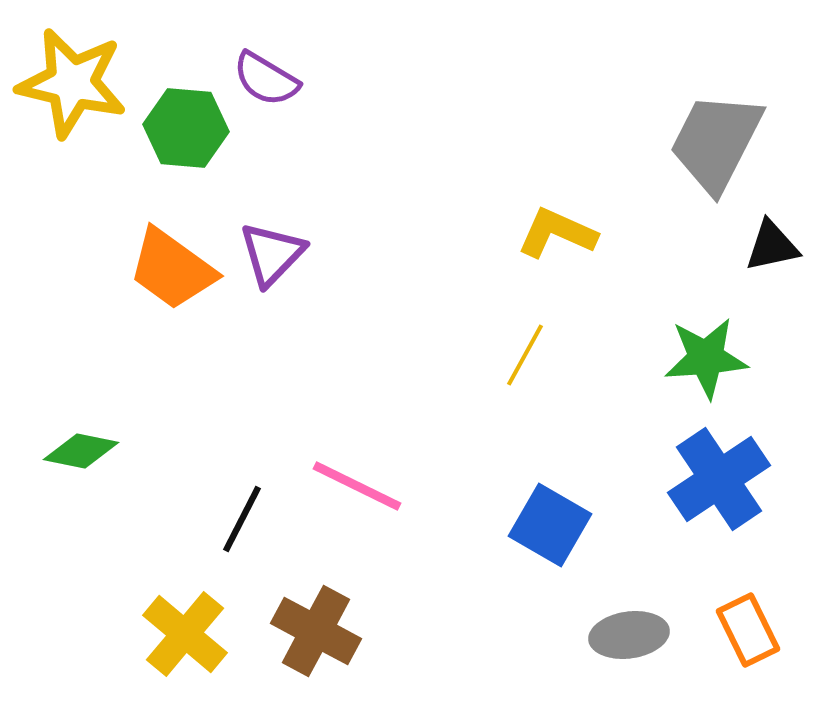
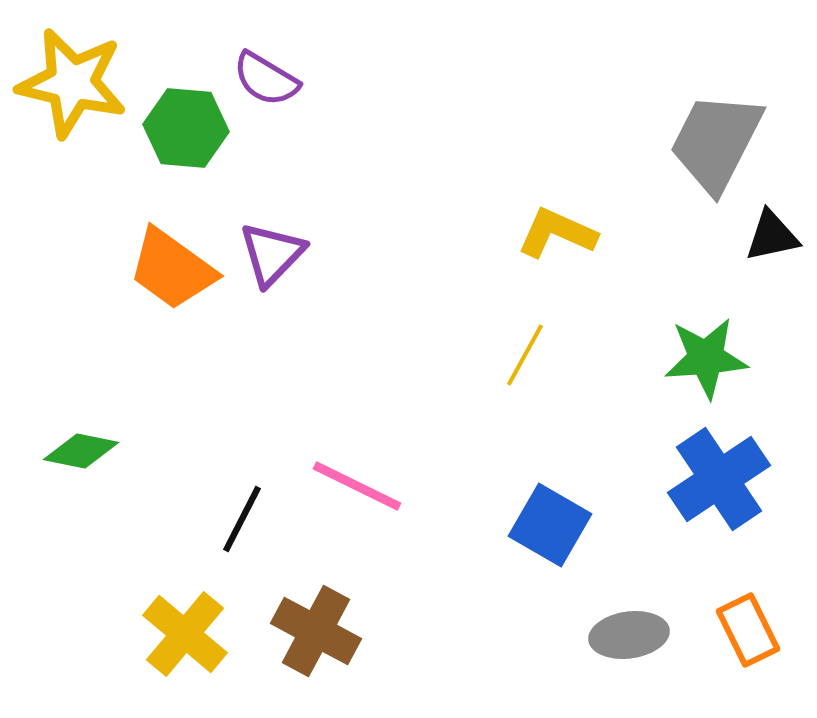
black triangle: moved 10 px up
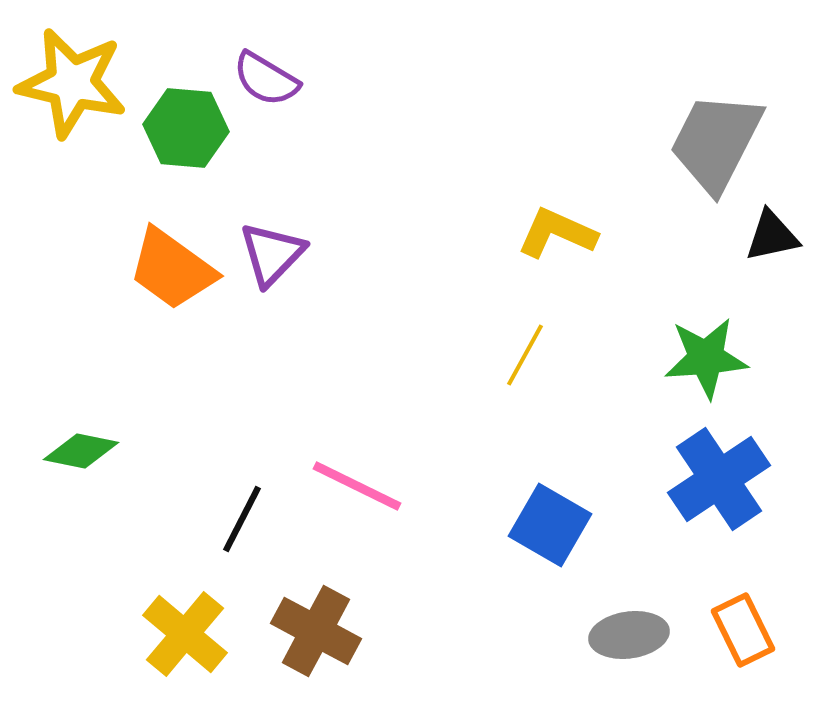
orange rectangle: moved 5 px left
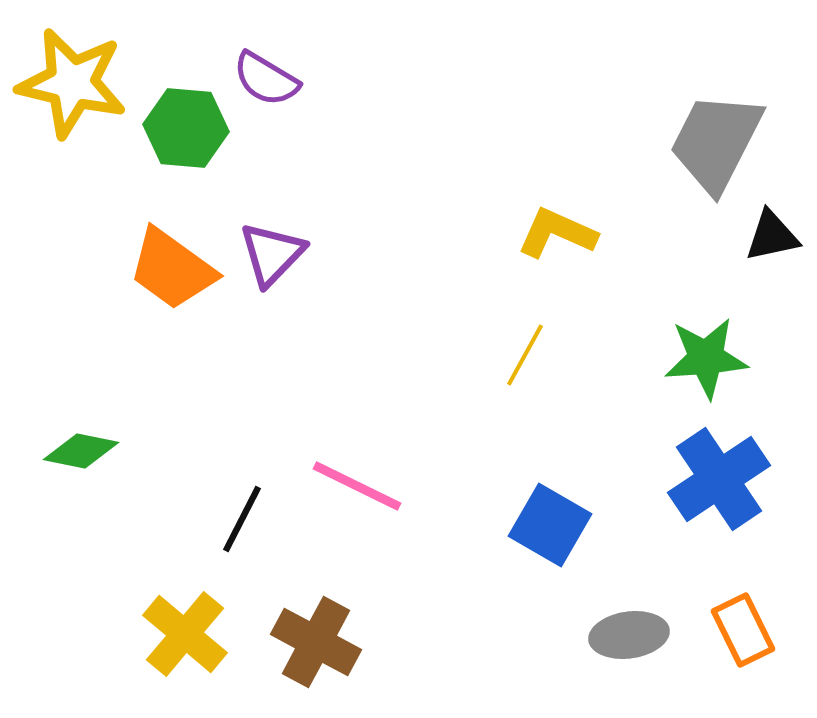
brown cross: moved 11 px down
